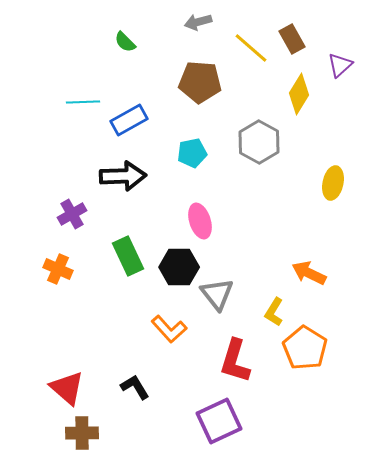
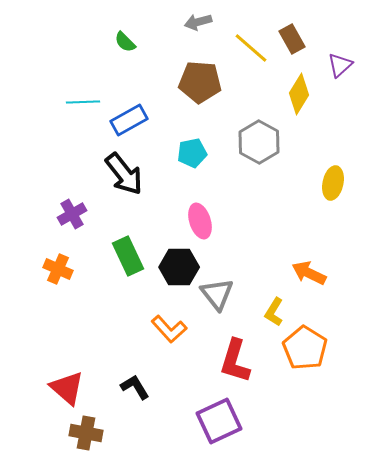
black arrow: moved 1 px right, 2 px up; rotated 54 degrees clockwise
brown cross: moved 4 px right; rotated 12 degrees clockwise
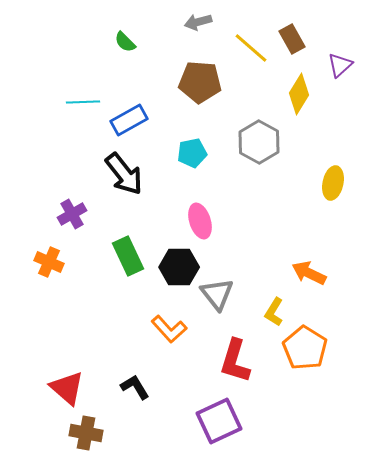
orange cross: moved 9 px left, 7 px up
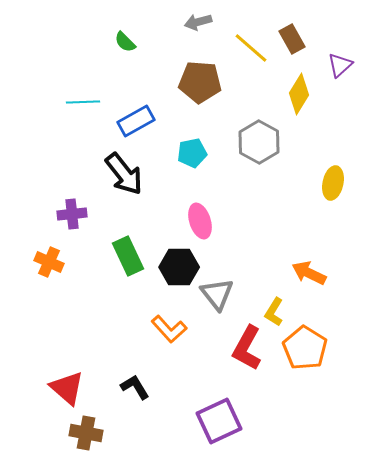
blue rectangle: moved 7 px right, 1 px down
purple cross: rotated 24 degrees clockwise
red L-shape: moved 12 px right, 13 px up; rotated 12 degrees clockwise
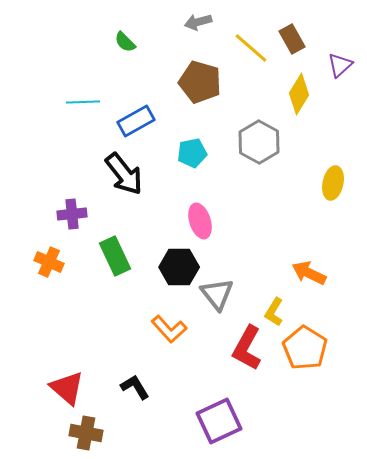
brown pentagon: rotated 12 degrees clockwise
green rectangle: moved 13 px left
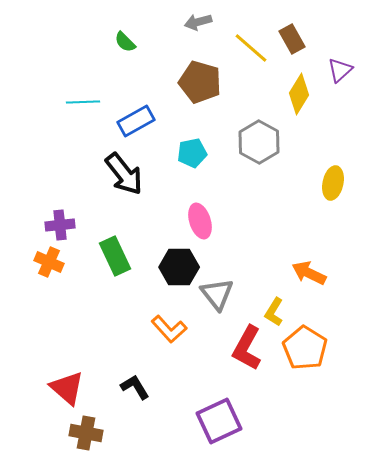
purple triangle: moved 5 px down
purple cross: moved 12 px left, 11 px down
